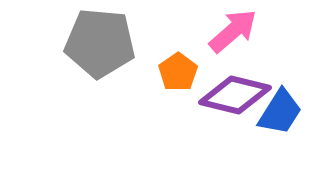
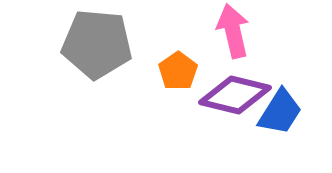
pink arrow: rotated 62 degrees counterclockwise
gray pentagon: moved 3 px left, 1 px down
orange pentagon: moved 1 px up
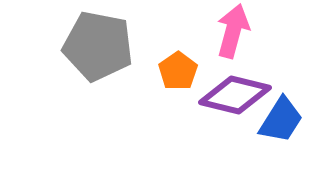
pink arrow: rotated 28 degrees clockwise
gray pentagon: moved 1 px right, 2 px down; rotated 6 degrees clockwise
blue trapezoid: moved 1 px right, 8 px down
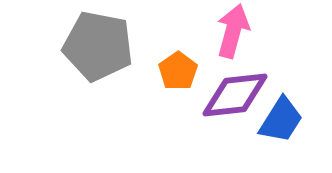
purple diamond: rotated 20 degrees counterclockwise
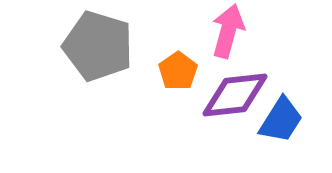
pink arrow: moved 5 px left
gray pentagon: rotated 6 degrees clockwise
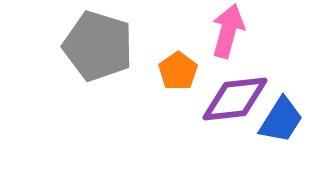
purple diamond: moved 4 px down
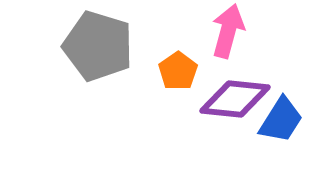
purple diamond: rotated 12 degrees clockwise
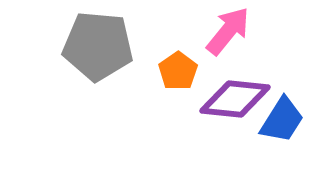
pink arrow: rotated 24 degrees clockwise
gray pentagon: rotated 12 degrees counterclockwise
blue trapezoid: moved 1 px right
